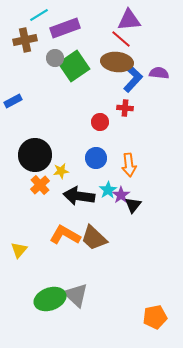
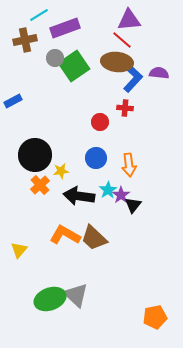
red line: moved 1 px right, 1 px down
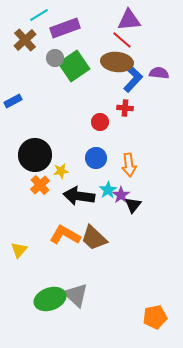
brown cross: rotated 30 degrees counterclockwise
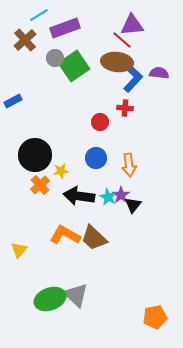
purple triangle: moved 3 px right, 5 px down
cyan star: moved 7 px down; rotated 12 degrees counterclockwise
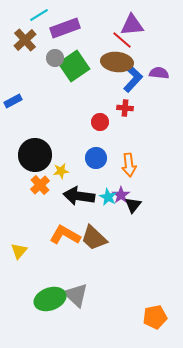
yellow triangle: moved 1 px down
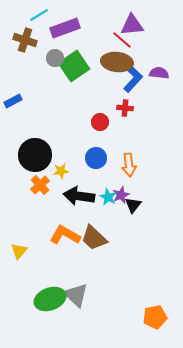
brown cross: rotated 30 degrees counterclockwise
purple star: rotated 12 degrees clockwise
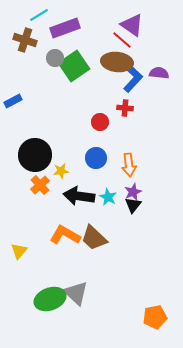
purple triangle: rotated 40 degrees clockwise
purple star: moved 12 px right, 3 px up
gray triangle: moved 2 px up
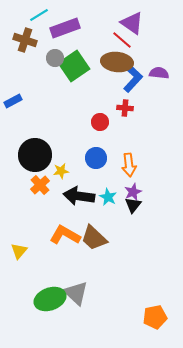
purple triangle: moved 2 px up
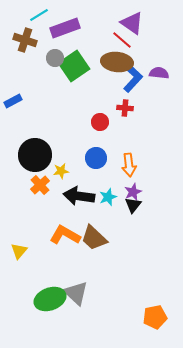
cyan star: rotated 24 degrees clockwise
